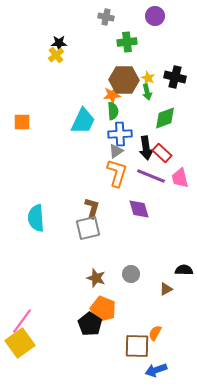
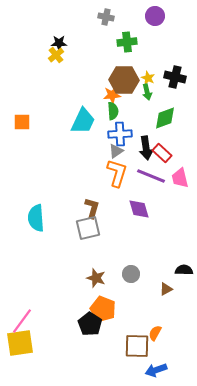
yellow square: rotated 28 degrees clockwise
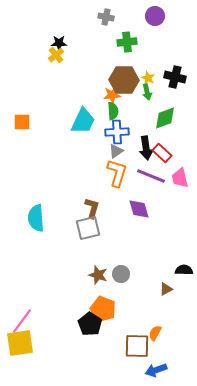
blue cross: moved 3 px left, 2 px up
gray circle: moved 10 px left
brown star: moved 2 px right, 3 px up
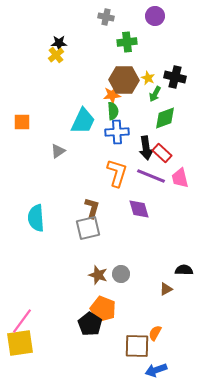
green arrow: moved 8 px right, 2 px down; rotated 42 degrees clockwise
gray triangle: moved 58 px left
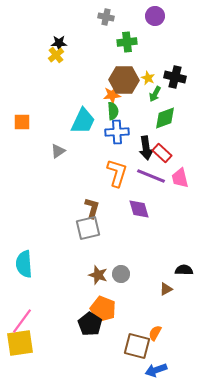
cyan semicircle: moved 12 px left, 46 px down
brown square: rotated 12 degrees clockwise
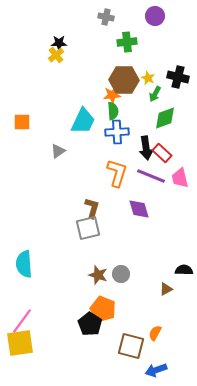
black cross: moved 3 px right
brown square: moved 6 px left
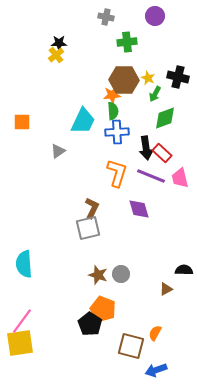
brown L-shape: rotated 10 degrees clockwise
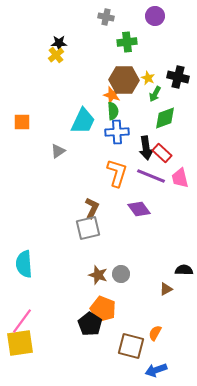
orange star: rotated 24 degrees clockwise
purple diamond: rotated 20 degrees counterclockwise
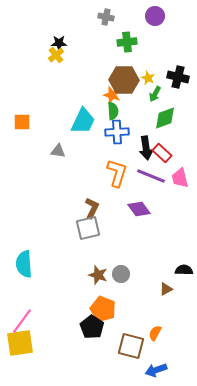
gray triangle: rotated 42 degrees clockwise
black pentagon: moved 2 px right, 3 px down
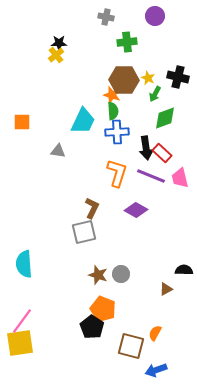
purple diamond: moved 3 px left, 1 px down; rotated 25 degrees counterclockwise
gray square: moved 4 px left, 4 px down
